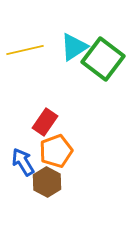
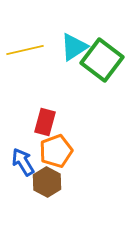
green square: moved 1 px left, 1 px down
red rectangle: rotated 20 degrees counterclockwise
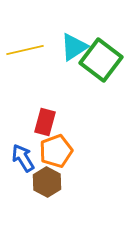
green square: moved 1 px left
blue arrow: moved 4 px up
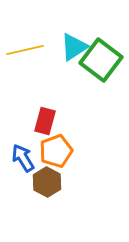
red rectangle: moved 1 px up
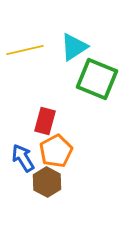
green square: moved 4 px left, 19 px down; rotated 15 degrees counterclockwise
orange pentagon: rotated 8 degrees counterclockwise
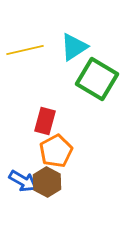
green square: rotated 9 degrees clockwise
blue arrow: moved 23 px down; rotated 152 degrees clockwise
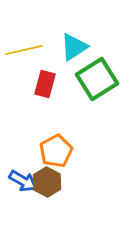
yellow line: moved 1 px left
green square: rotated 27 degrees clockwise
red rectangle: moved 37 px up
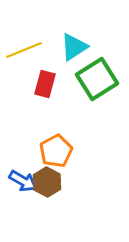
yellow line: rotated 9 degrees counterclockwise
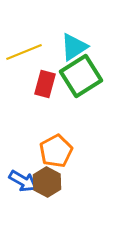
yellow line: moved 2 px down
green square: moved 16 px left, 3 px up
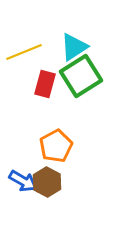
orange pentagon: moved 5 px up
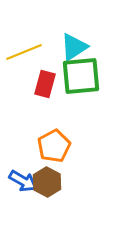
green square: rotated 27 degrees clockwise
orange pentagon: moved 2 px left
